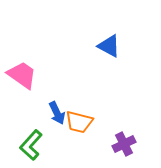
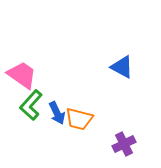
blue triangle: moved 13 px right, 21 px down
orange trapezoid: moved 3 px up
green L-shape: moved 40 px up
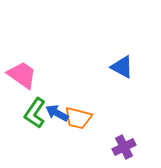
green L-shape: moved 4 px right, 8 px down; rotated 8 degrees counterclockwise
blue arrow: rotated 145 degrees clockwise
orange trapezoid: moved 1 px left, 1 px up
purple cross: moved 3 px down
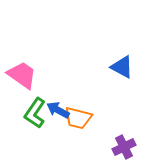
blue arrow: moved 1 px right, 3 px up
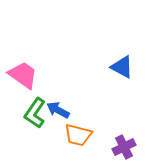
pink trapezoid: moved 1 px right
orange trapezoid: moved 17 px down
